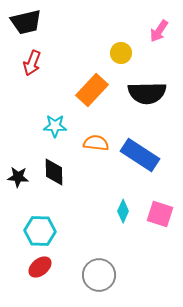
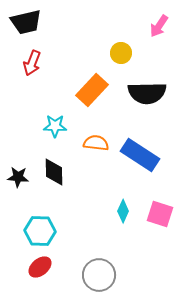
pink arrow: moved 5 px up
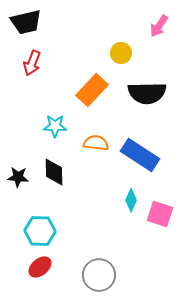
cyan diamond: moved 8 px right, 11 px up
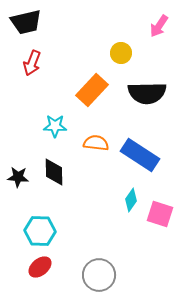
cyan diamond: rotated 10 degrees clockwise
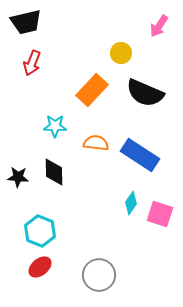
black semicircle: moved 2 px left; rotated 24 degrees clockwise
cyan diamond: moved 3 px down
cyan hexagon: rotated 20 degrees clockwise
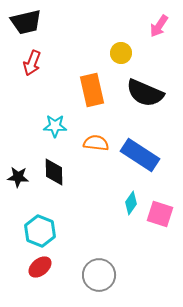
orange rectangle: rotated 56 degrees counterclockwise
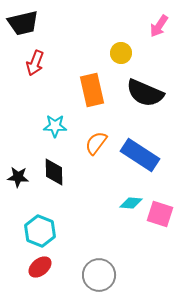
black trapezoid: moved 3 px left, 1 px down
red arrow: moved 3 px right
orange semicircle: rotated 60 degrees counterclockwise
cyan diamond: rotated 60 degrees clockwise
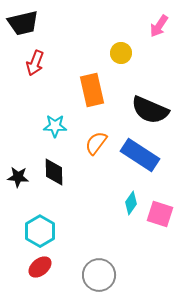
black semicircle: moved 5 px right, 17 px down
cyan diamond: rotated 60 degrees counterclockwise
cyan hexagon: rotated 8 degrees clockwise
